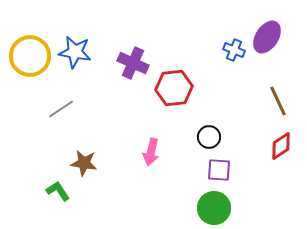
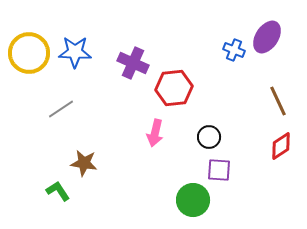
blue star: rotated 8 degrees counterclockwise
yellow circle: moved 1 px left, 3 px up
pink arrow: moved 4 px right, 19 px up
green circle: moved 21 px left, 8 px up
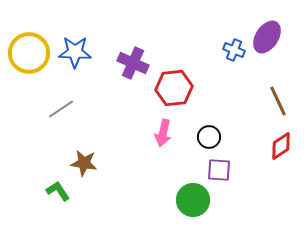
pink arrow: moved 8 px right
